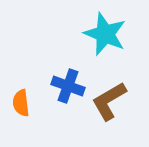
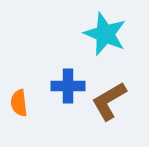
blue cross: rotated 20 degrees counterclockwise
orange semicircle: moved 2 px left
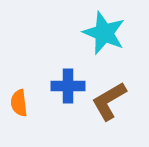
cyan star: moved 1 px left, 1 px up
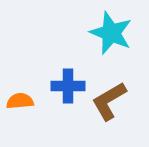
cyan star: moved 7 px right
orange semicircle: moved 1 px right, 2 px up; rotated 92 degrees clockwise
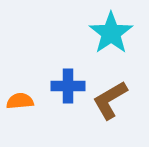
cyan star: rotated 15 degrees clockwise
brown L-shape: moved 1 px right, 1 px up
